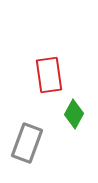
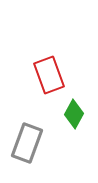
red rectangle: rotated 12 degrees counterclockwise
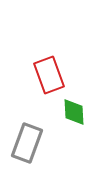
green diamond: moved 2 px up; rotated 32 degrees counterclockwise
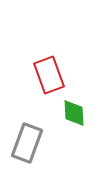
green diamond: moved 1 px down
